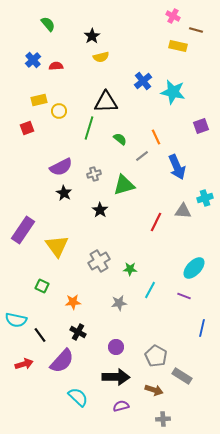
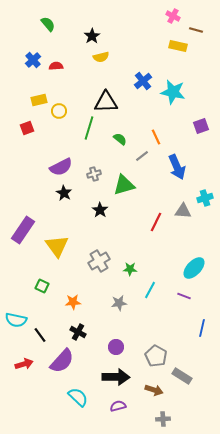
purple semicircle at (121, 406): moved 3 px left
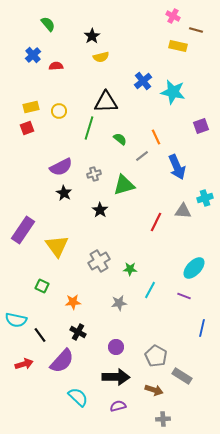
blue cross at (33, 60): moved 5 px up
yellow rectangle at (39, 100): moved 8 px left, 7 px down
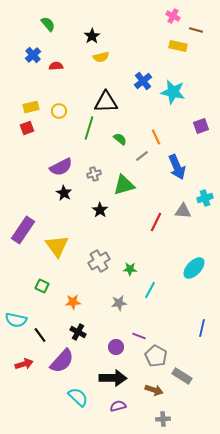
purple line at (184, 296): moved 45 px left, 40 px down
black arrow at (116, 377): moved 3 px left, 1 px down
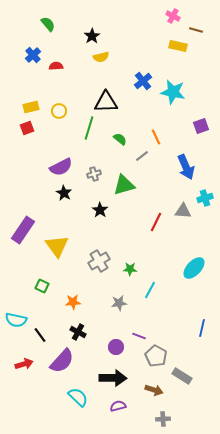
blue arrow at (177, 167): moved 9 px right
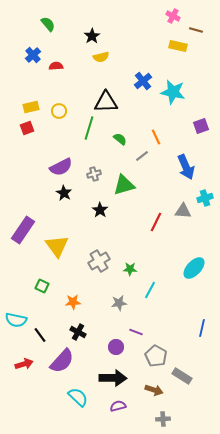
purple line at (139, 336): moved 3 px left, 4 px up
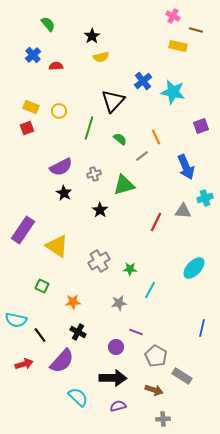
black triangle at (106, 102): moved 7 px right, 1 px up; rotated 45 degrees counterclockwise
yellow rectangle at (31, 107): rotated 35 degrees clockwise
yellow triangle at (57, 246): rotated 20 degrees counterclockwise
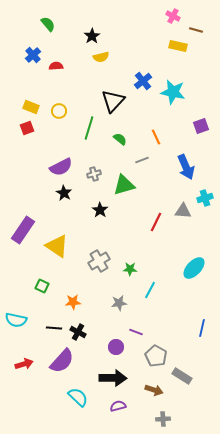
gray line at (142, 156): moved 4 px down; rotated 16 degrees clockwise
black line at (40, 335): moved 14 px right, 7 px up; rotated 49 degrees counterclockwise
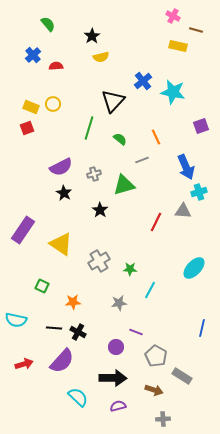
yellow circle at (59, 111): moved 6 px left, 7 px up
cyan cross at (205, 198): moved 6 px left, 6 px up
yellow triangle at (57, 246): moved 4 px right, 2 px up
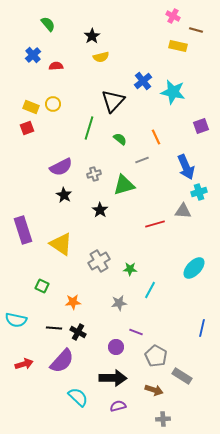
black star at (64, 193): moved 2 px down
red line at (156, 222): moved 1 px left, 2 px down; rotated 48 degrees clockwise
purple rectangle at (23, 230): rotated 52 degrees counterclockwise
